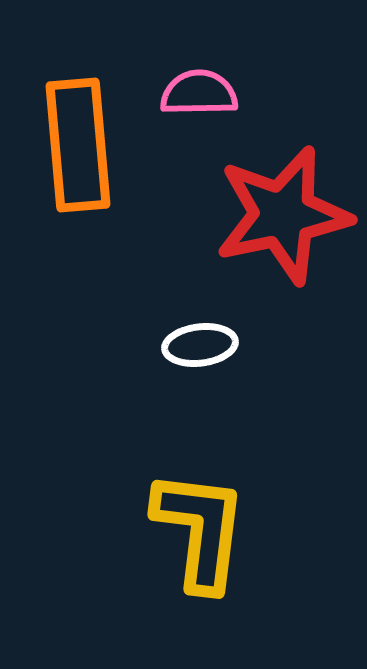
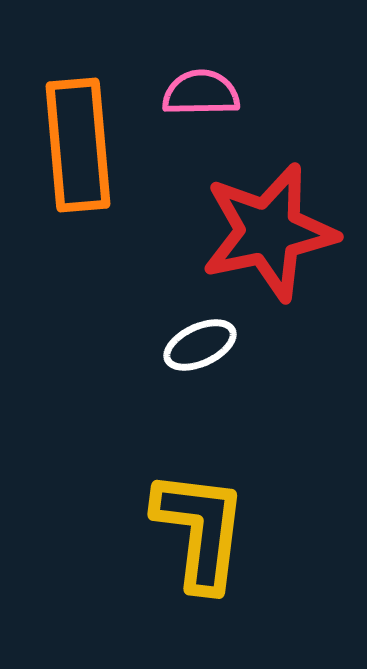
pink semicircle: moved 2 px right
red star: moved 14 px left, 17 px down
white ellipse: rotated 18 degrees counterclockwise
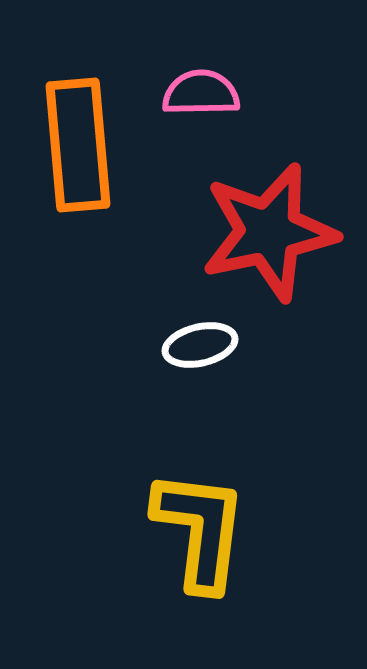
white ellipse: rotated 12 degrees clockwise
